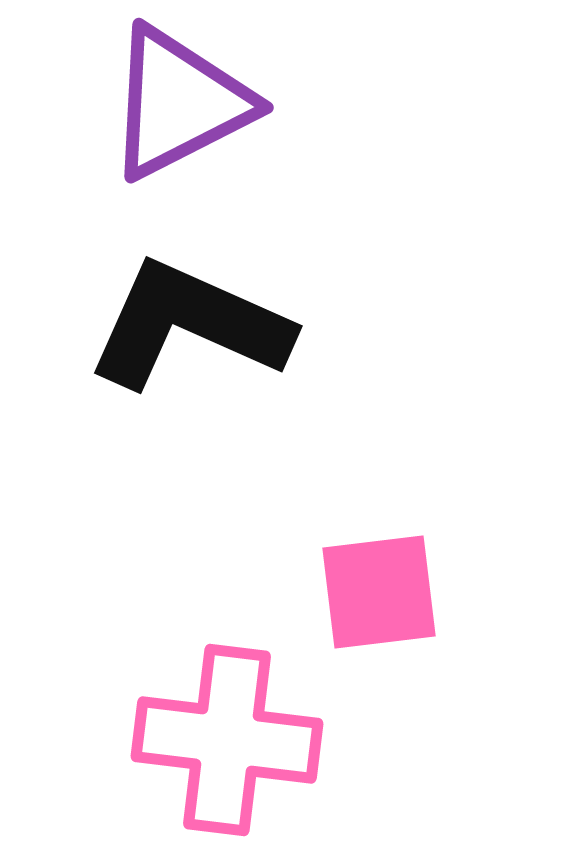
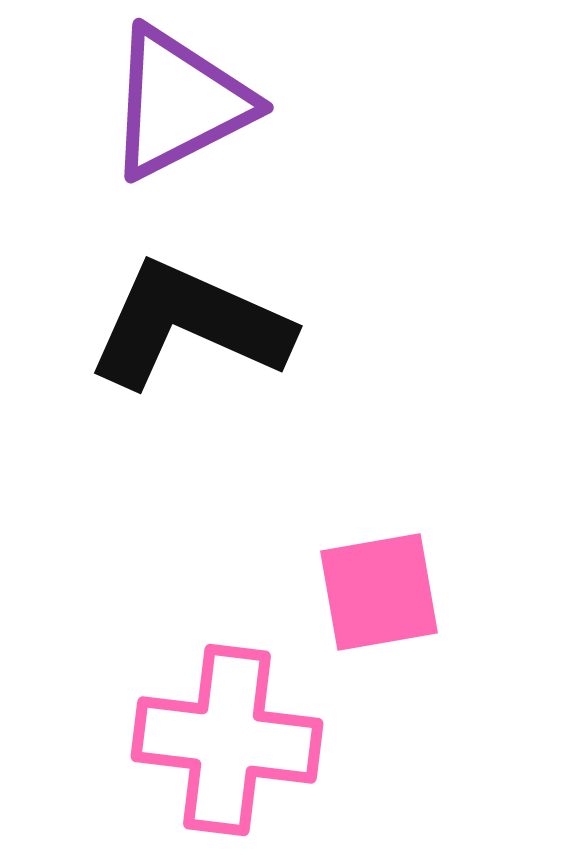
pink square: rotated 3 degrees counterclockwise
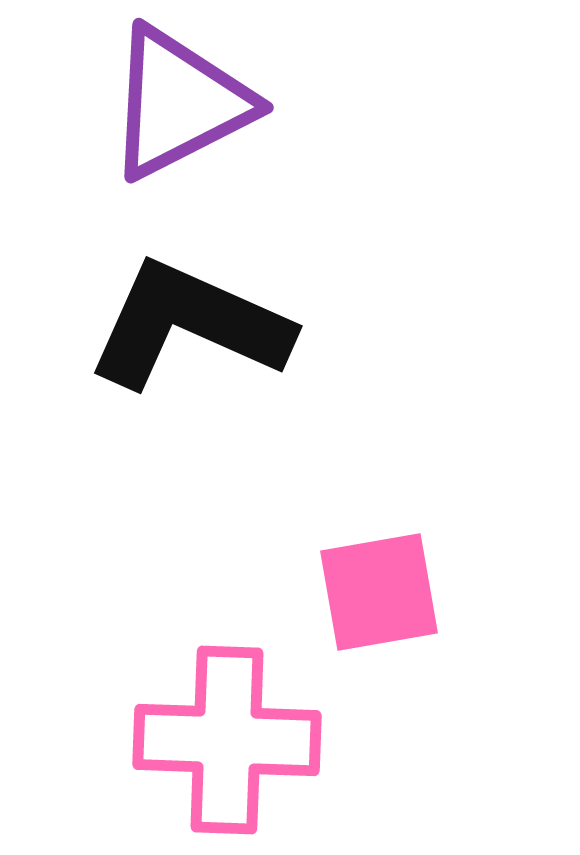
pink cross: rotated 5 degrees counterclockwise
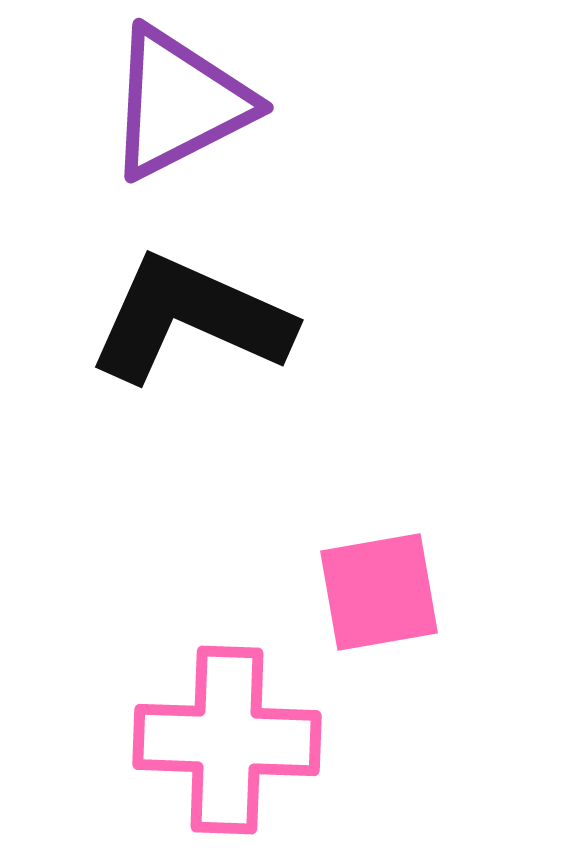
black L-shape: moved 1 px right, 6 px up
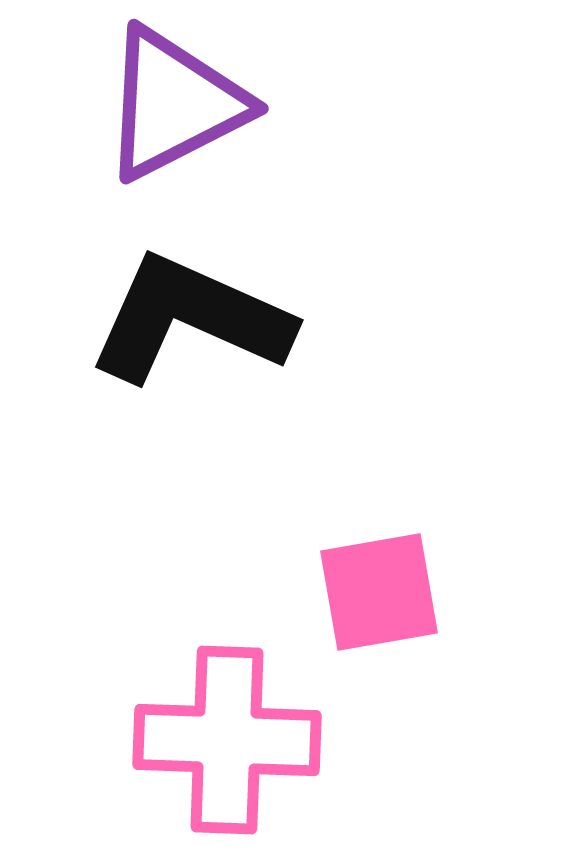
purple triangle: moved 5 px left, 1 px down
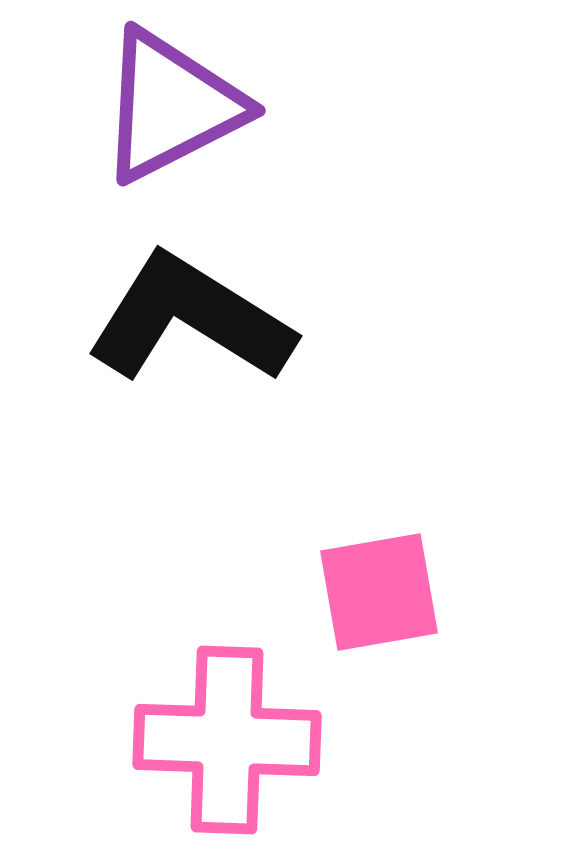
purple triangle: moved 3 px left, 2 px down
black L-shape: rotated 8 degrees clockwise
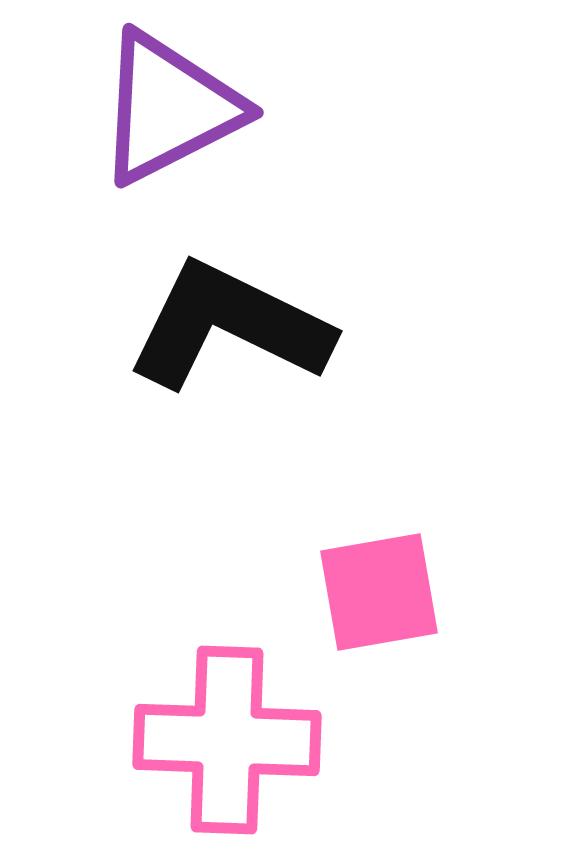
purple triangle: moved 2 px left, 2 px down
black L-shape: moved 39 px right, 7 px down; rotated 6 degrees counterclockwise
